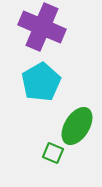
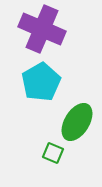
purple cross: moved 2 px down
green ellipse: moved 4 px up
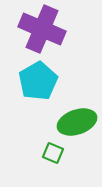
cyan pentagon: moved 3 px left, 1 px up
green ellipse: rotated 39 degrees clockwise
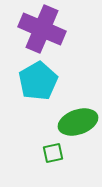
green ellipse: moved 1 px right
green square: rotated 35 degrees counterclockwise
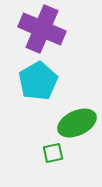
green ellipse: moved 1 px left, 1 px down; rotated 6 degrees counterclockwise
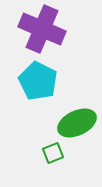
cyan pentagon: rotated 15 degrees counterclockwise
green square: rotated 10 degrees counterclockwise
